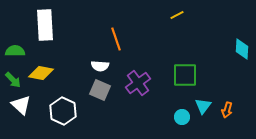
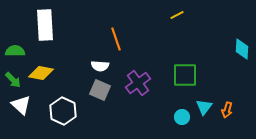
cyan triangle: moved 1 px right, 1 px down
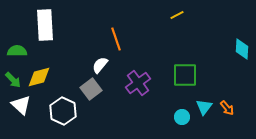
green semicircle: moved 2 px right
white semicircle: moved 1 px up; rotated 126 degrees clockwise
yellow diamond: moved 2 px left, 4 px down; rotated 25 degrees counterclockwise
gray square: moved 9 px left, 1 px up; rotated 30 degrees clockwise
orange arrow: moved 2 px up; rotated 56 degrees counterclockwise
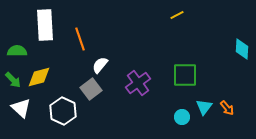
orange line: moved 36 px left
white triangle: moved 3 px down
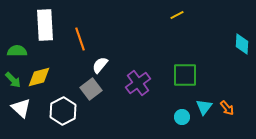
cyan diamond: moved 5 px up
white hexagon: rotated 8 degrees clockwise
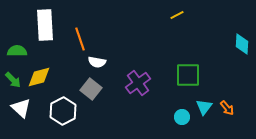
white semicircle: moved 3 px left, 3 px up; rotated 120 degrees counterclockwise
green square: moved 3 px right
gray square: rotated 15 degrees counterclockwise
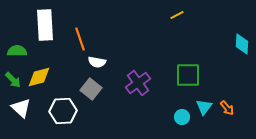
white hexagon: rotated 24 degrees clockwise
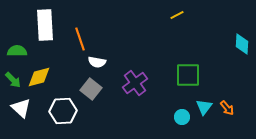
purple cross: moved 3 px left
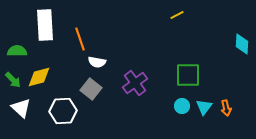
orange arrow: moved 1 px left; rotated 28 degrees clockwise
cyan circle: moved 11 px up
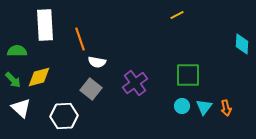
white hexagon: moved 1 px right, 5 px down
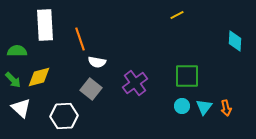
cyan diamond: moved 7 px left, 3 px up
green square: moved 1 px left, 1 px down
